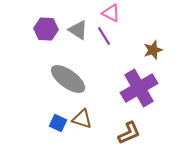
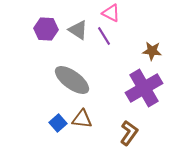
brown star: moved 1 px left, 1 px down; rotated 24 degrees clockwise
gray ellipse: moved 4 px right, 1 px down
purple cross: moved 5 px right
brown triangle: rotated 10 degrees counterclockwise
blue square: rotated 24 degrees clockwise
brown L-shape: rotated 30 degrees counterclockwise
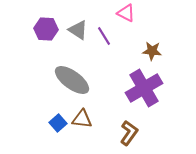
pink triangle: moved 15 px right
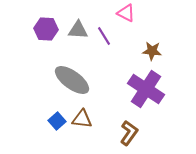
gray triangle: rotated 30 degrees counterclockwise
purple cross: moved 2 px right, 1 px down; rotated 27 degrees counterclockwise
blue square: moved 1 px left, 2 px up
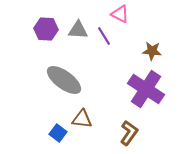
pink triangle: moved 6 px left, 1 px down
gray ellipse: moved 8 px left
blue square: moved 1 px right, 12 px down; rotated 12 degrees counterclockwise
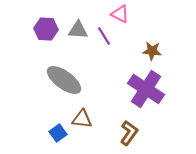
blue square: rotated 18 degrees clockwise
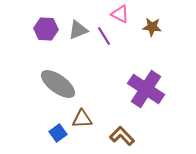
gray triangle: rotated 25 degrees counterclockwise
brown star: moved 24 px up
gray ellipse: moved 6 px left, 4 px down
brown triangle: rotated 10 degrees counterclockwise
brown L-shape: moved 7 px left, 3 px down; rotated 80 degrees counterclockwise
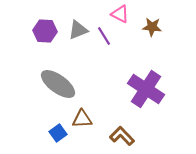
purple hexagon: moved 1 px left, 2 px down
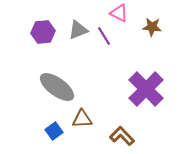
pink triangle: moved 1 px left, 1 px up
purple hexagon: moved 2 px left, 1 px down; rotated 10 degrees counterclockwise
gray ellipse: moved 1 px left, 3 px down
purple cross: rotated 12 degrees clockwise
blue square: moved 4 px left, 2 px up
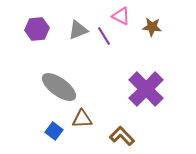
pink triangle: moved 2 px right, 3 px down
purple hexagon: moved 6 px left, 3 px up
gray ellipse: moved 2 px right
blue square: rotated 18 degrees counterclockwise
